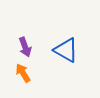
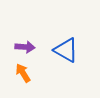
purple arrow: rotated 66 degrees counterclockwise
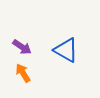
purple arrow: moved 3 px left; rotated 30 degrees clockwise
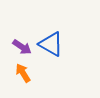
blue triangle: moved 15 px left, 6 px up
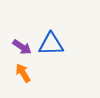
blue triangle: rotated 32 degrees counterclockwise
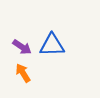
blue triangle: moved 1 px right, 1 px down
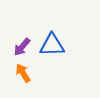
purple arrow: rotated 96 degrees clockwise
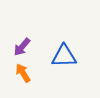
blue triangle: moved 12 px right, 11 px down
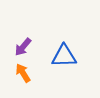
purple arrow: moved 1 px right
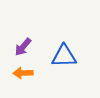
orange arrow: rotated 60 degrees counterclockwise
